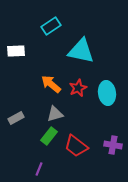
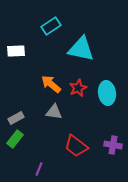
cyan triangle: moved 2 px up
gray triangle: moved 1 px left, 2 px up; rotated 24 degrees clockwise
green rectangle: moved 34 px left, 3 px down
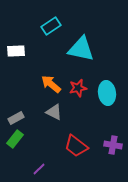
red star: rotated 12 degrees clockwise
gray triangle: rotated 18 degrees clockwise
purple line: rotated 24 degrees clockwise
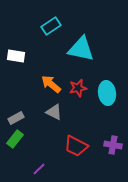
white rectangle: moved 5 px down; rotated 12 degrees clockwise
red trapezoid: rotated 10 degrees counterclockwise
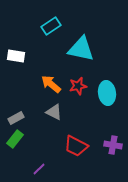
red star: moved 2 px up
